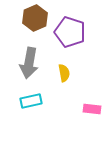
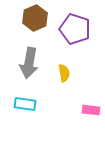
purple pentagon: moved 5 px right, 3 px up
cyan rectangle: moved 6 px left, 3 px down; rotated 20 degrees clockwise
pink rectangle: moved 1 px left, 1 px down
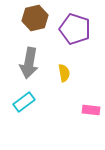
brown hexagon: rotated 10 degrees clockwise
cyan rectangle: moved 1 px left, 2 px up; rotated 45 degrees counterclockwise
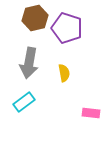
purple pentagon: moved 8 px left, 1 px up
pink rectangle: moved 3 px down
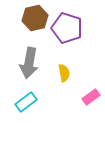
cyan rectangle: moved 2 px right
pink rectangle: moved 16 px up; rotated 42 degrees counterclockwise
